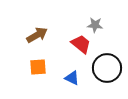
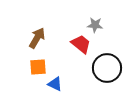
brown arrow: moved 3 px down; rotated 30 degrees counterclockwise
blue triangle: moved 17 px left, 6 px down
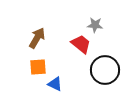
black circle: moved 2 px left, 2 px down
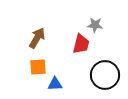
red trapezoid: rotated 65 degrees clockwise
black circle: moved 5 px down
blue triangle: rotated 28 degrees counterclockwise
